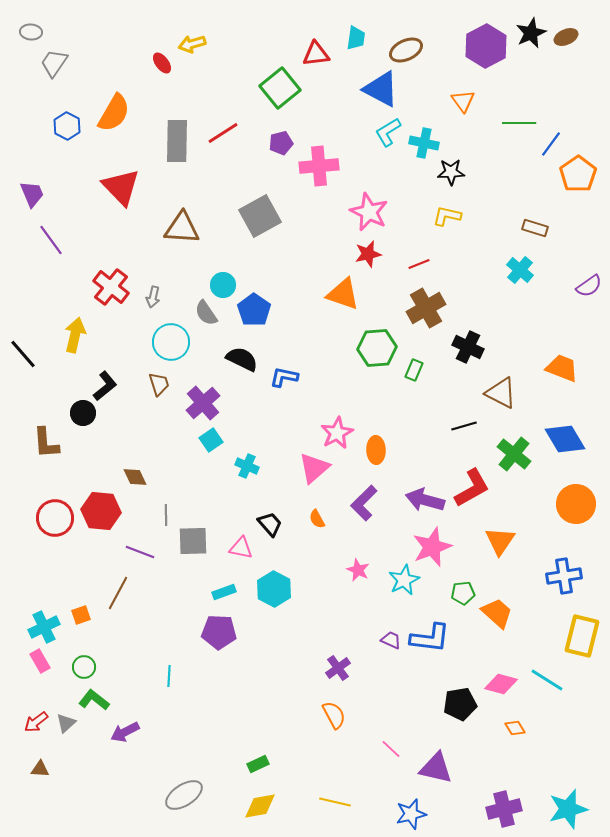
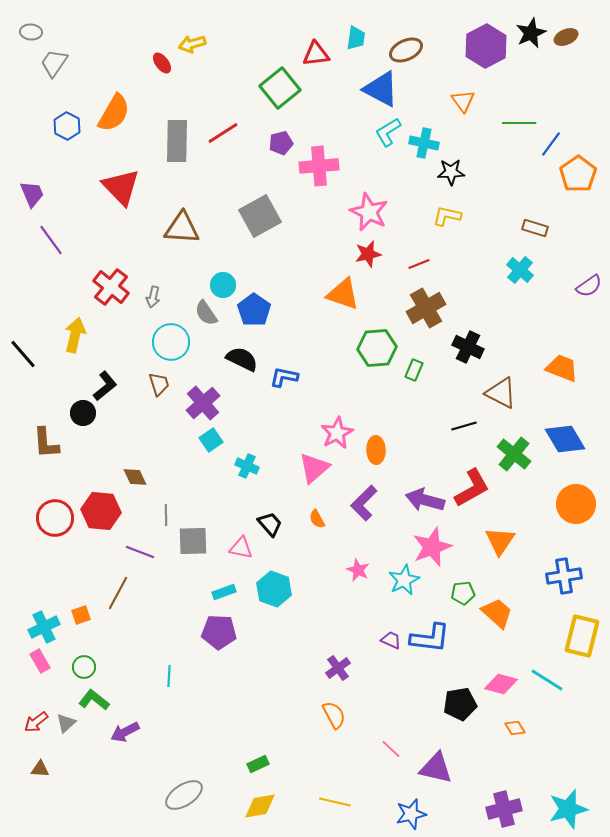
cyan hexagon at (274, 589): rotated 8 degrees counterclockwise
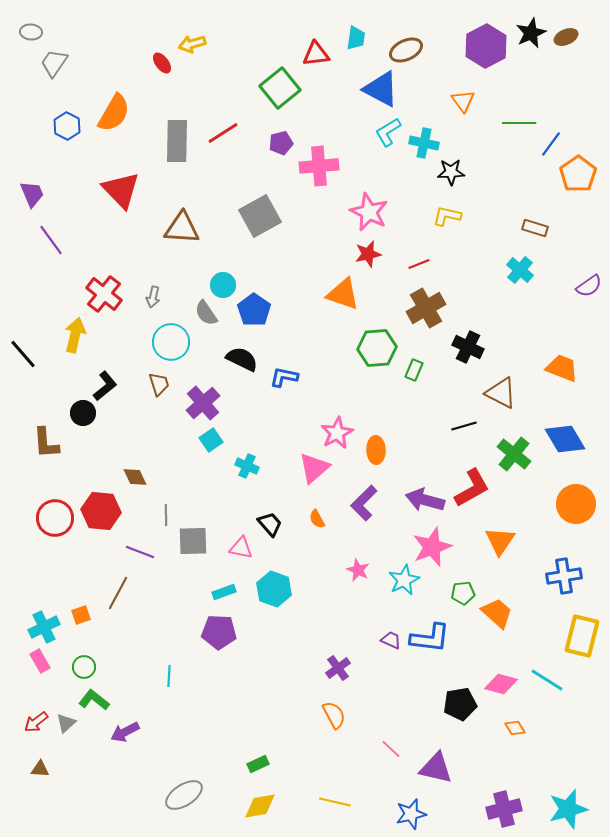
red triangle at (121, 187): moved 3 px down
red cross at (111, 287): moved 7 px left, 7 px down
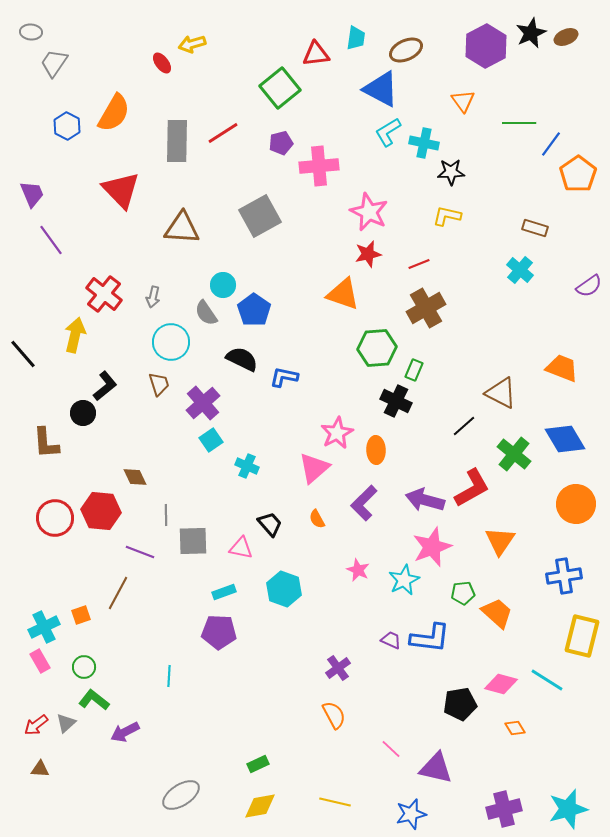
black cross at (468, 347): moved 72 px left, 54 px down
black line at (464, 426): rotated 25 degrees counterclockwise
cyan hexagon at (274, 589): moved 10 px right
red arrow at (36, 722): moved 3 px down
gray ellipse at (184, 795): moved 3 px left
